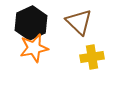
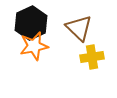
brown triangle: moved 6 px down
orange star: moved 2 px up
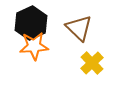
orange star: rotated 8 degrees clockwise
yellow cross: moved 6 px down; rotated 35 degrees counterclockwise
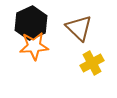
yellow cross: rotated 15 degrees clockwise
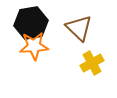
black hexagon: rotated 16 degrees clockwise
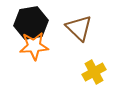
yellow cross: moved 2 px right, 9 px down
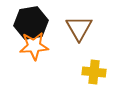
brown triangle: rotated 16 degrees clockwise
yellow cross: rotated 35 degrees clockwise
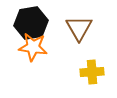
orange star: moved 1 px left, 1 px down; rotated 12 degrees clockwise
yellow cross: moved 2 px left; rotated 10 degrees counterclockwise
